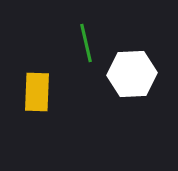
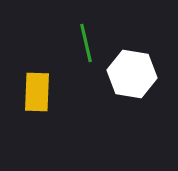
white hexagon: rotated 12 degrees clockwise
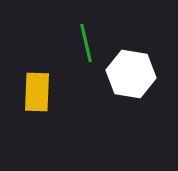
white hexagon: moved 1 px left
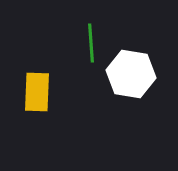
green line: moved 5 px right; rotated 9 degrees clockwise
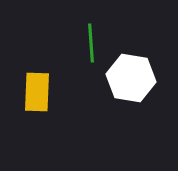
white hexagon: moved 4 px down
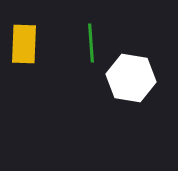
yellow rectangle: moved 13 px left, 48 px up
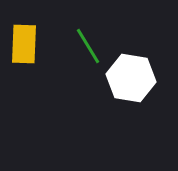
green line: moved 3 px left, 3 px down; rotated 27 degrees counterclockwise
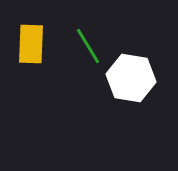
yellow rectangle: moved 7 px right
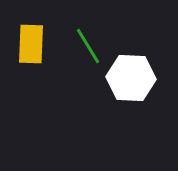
white hexagon: rotated 6 degrees counterclockwise
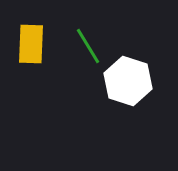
white hexagon: moved 3 px left, 3 px down; rotated 15 degrees clockwise
